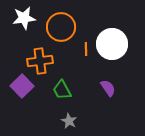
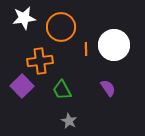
white circle: moved 2 px right, 1 px down
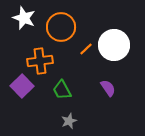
white star: rotated 30 degrees clockwise
orange line: rotated 48 degrees clockwise
gray star: rotated 21 degrees clockwise
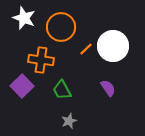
white circle: moved 1 px left, 1 px down
orange cross: moved 1 px right, 1 px up; rotated 15 degrees clockwise
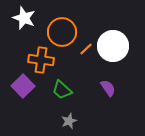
orange circle: moved 1 px right, 5 px down
purple square: moved 1 px right
green trapezoid: rotated 20 degrees counterclockwise
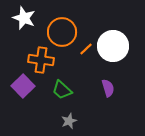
purple semicircle: rotated 18 degrees clockwise
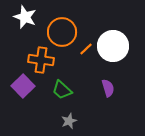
white star: moved 1 px right, 1 px up
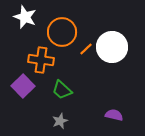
white circle: moved 1 px left, 1 px down
purple semicircle: moved 6 px right, 27 px down; rotated 60 degrees counterclockwise
gray star: moved 9 px left
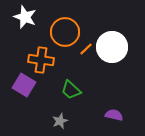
orange circle: moved 3 px right
purple square: moved 1 px right, 1 px up; rotated 15 degrees counterclockwise
green trapezoid: moved 9 px right
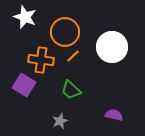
orange line: moved 13 px left, 7 px down
